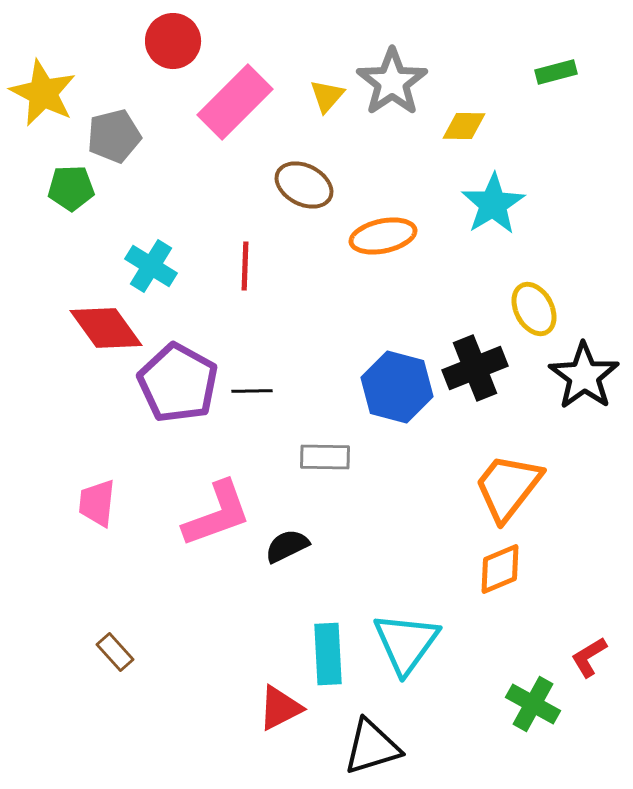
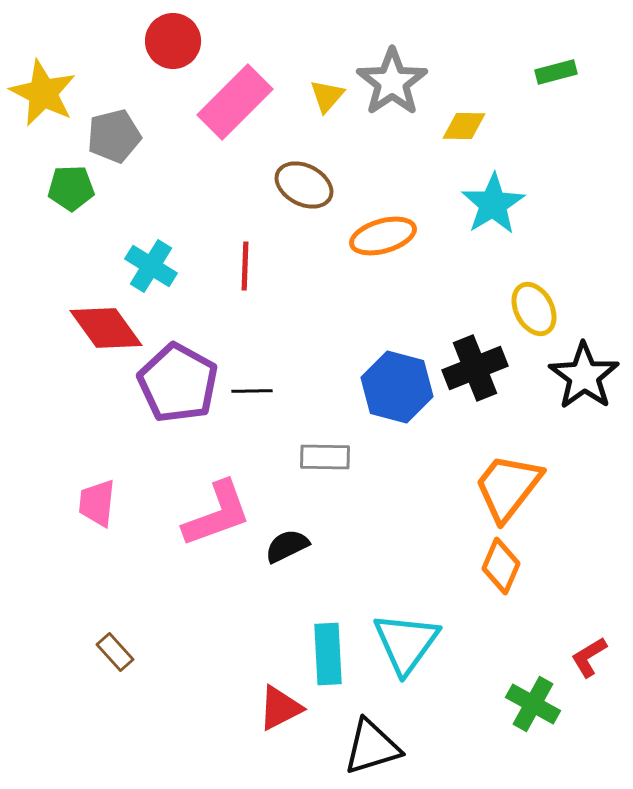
orange ellipse: rotated 4 degrees counterclockwise
orange diamond: moved 1 px right, 3 px up; rotated 44 degrees counterclockwise
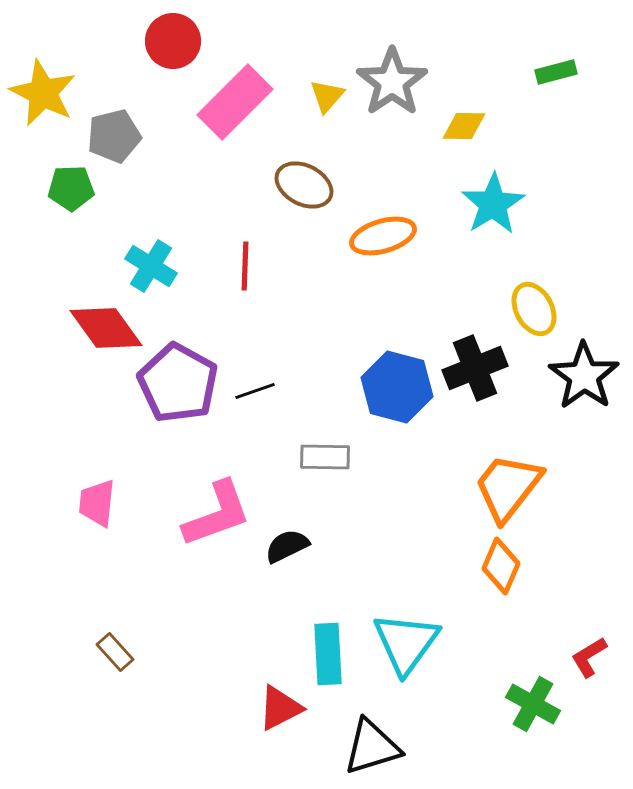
black line: moved 3 px right; rotated 18 degrees counterclockwise
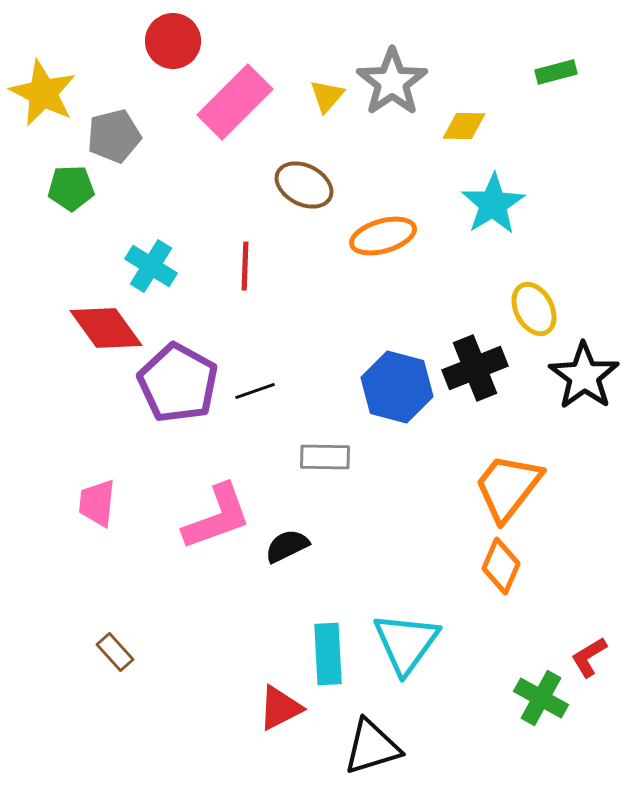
pink L-shape: moved 3 px down
green cross: moved 8 px right, 6 px up
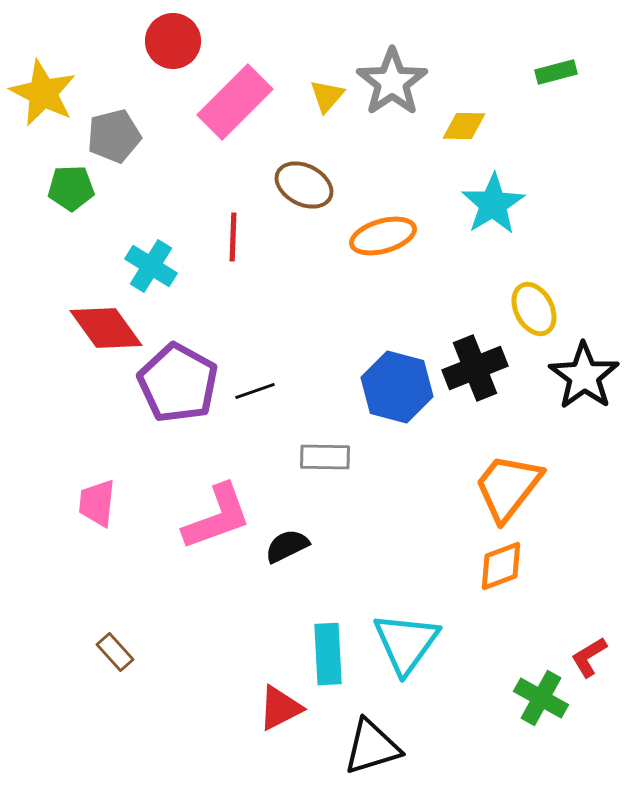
red line: moved 12 px left, 29 px up
orange diamond: rotated 46 degrees clockwise
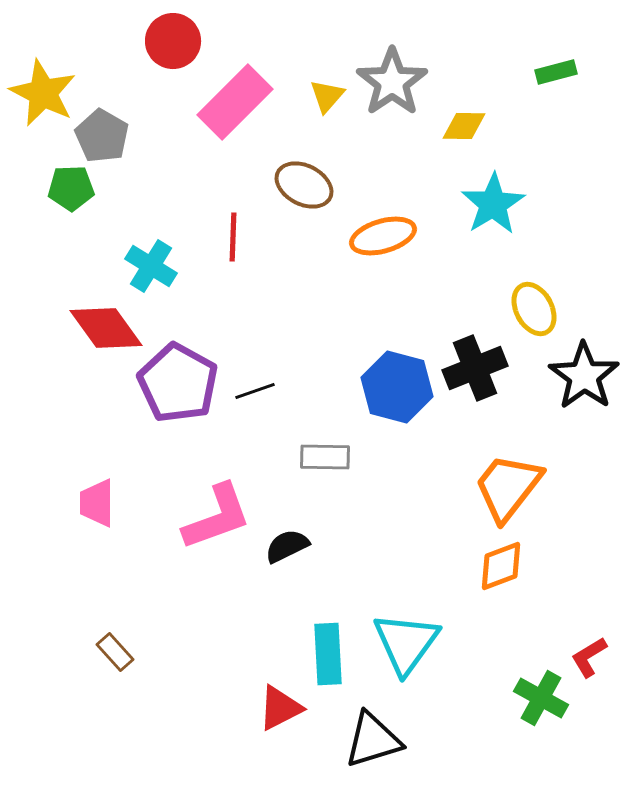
gray pentagon: moved 12 px left; rotated 28 degrees counterclockwise
pink trapezoid: rotated 6 degrees counterclockwise
black triangle: moved 1 px right, 7 px up
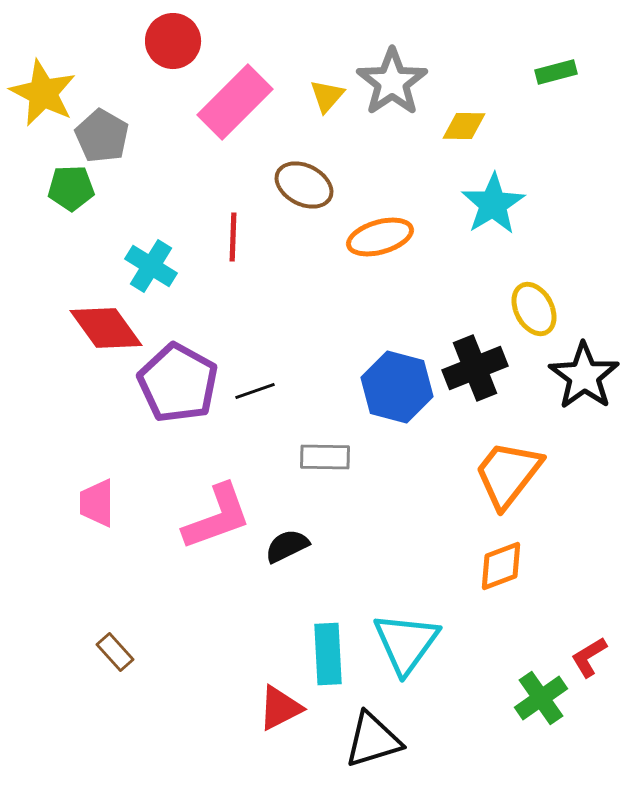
orange ellipse: moved 3 px left, 1 px down
orange trapezoid: moved 13 px up
green cross: rotated 26 degrees clockwise
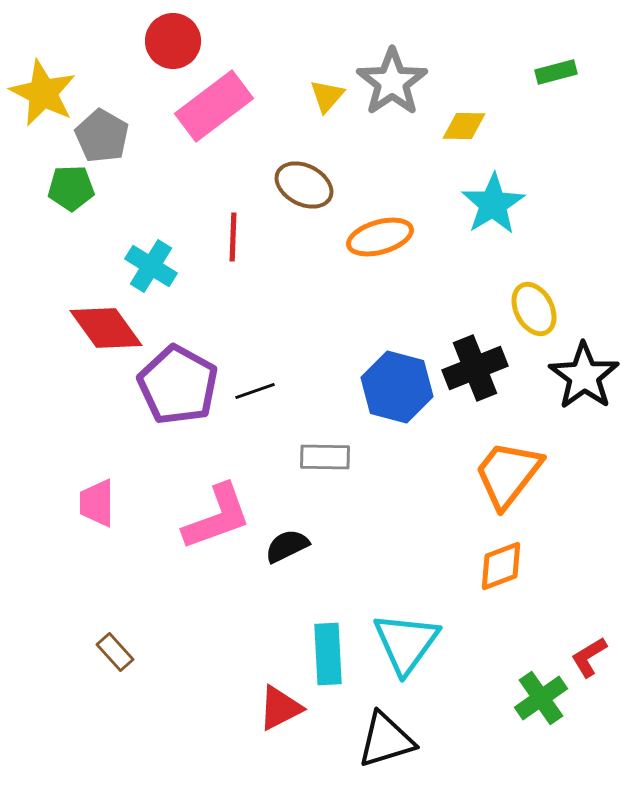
pink rectangle: moved 21 px left, 4 px down; rotated 8 degrees clockwise
purple pentagon: moved 2 px down
black triangle: moved 13 px right
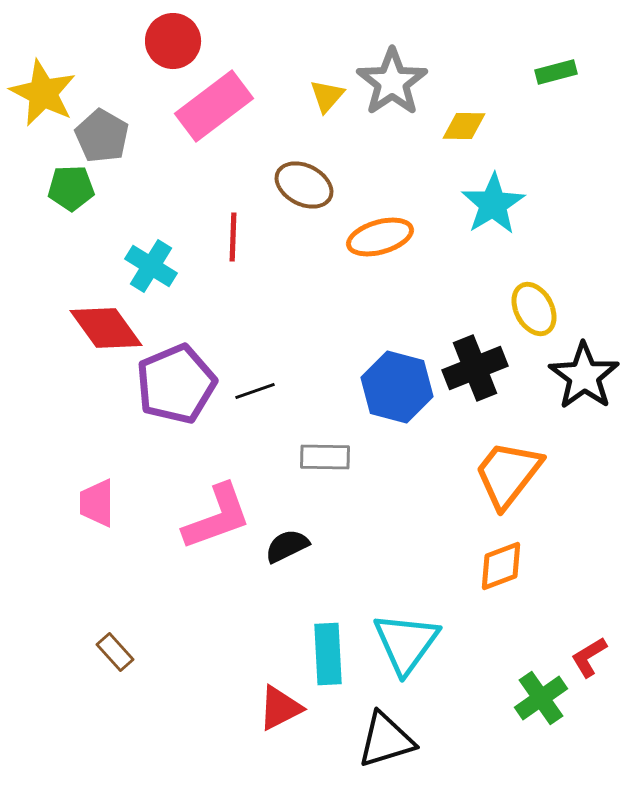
purple pentagon: moved 2 px left, 1 px up; rotated 20 degrees clockwise
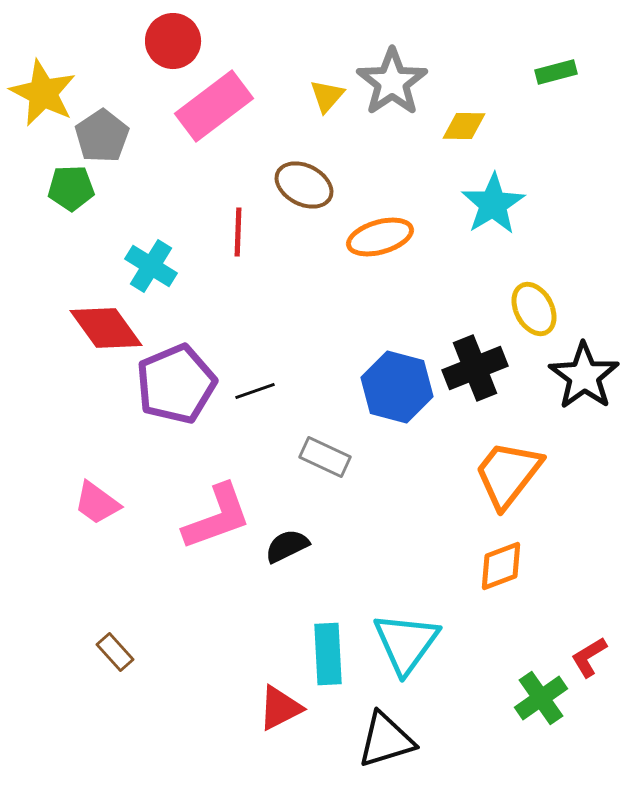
gray pentagon: rotated 8 degrees clockwise
red line: moved 5 px right, 5 px up
gray rectangle: rotated 24 degrees clockwise
pink trapezoid: rotated 54 degrees counterclockwise
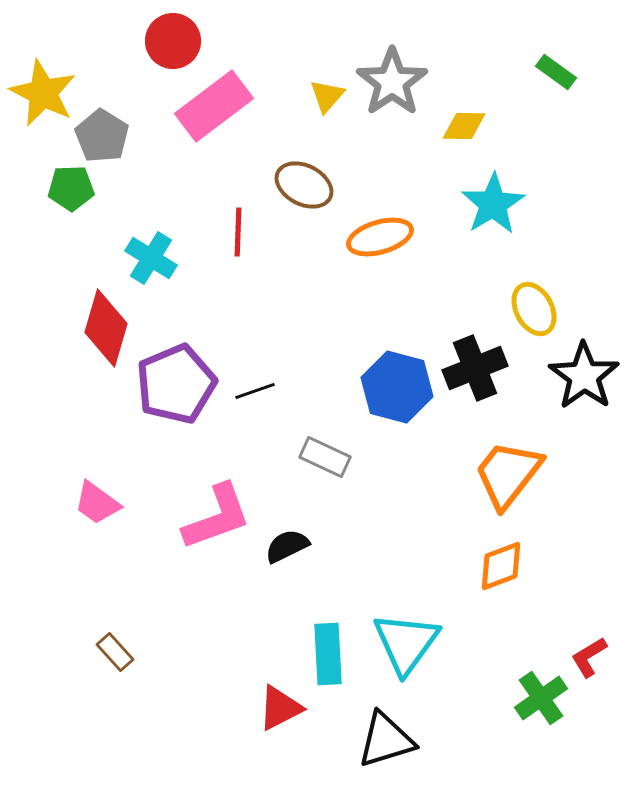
green rectangle: rotated 51 degrees clockwise
gray pentagon: rotated 6 degrees counterclockwise
cyan cross: moved 8 px up
red diamond: rotated 52 degrees clockwise
